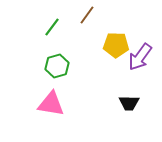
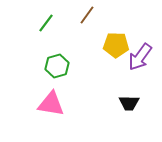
green line: moved 6 px left, 4 px up
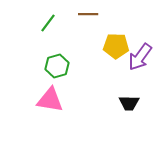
brown line: moved 1 px right, 1 px up; rotated 54 degrees clockwise
green line: moved 2 px right
yellow pentagon: moved 1 px down
pink triangle: moved 1 px left, 4 px up
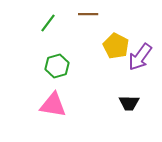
yellow pentagon: rotated 25 degrees clockwise
pink triangle: moved 3 px right, 5 px down
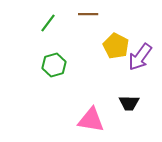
green hexagon: moved 3 px left, 1 px up
pink triangle: moved 38 px right, 15 px down
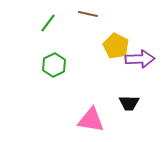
brown line: rotated 12 degrees clockwise
purple arrow: moved 2 px down; rotated 128 degrees counterclockwise
green hexagon: rotated 10 degrees counterclockwise
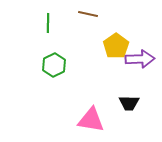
green line: rotated 36 degrees counterclockwise
yellow pentagon: rotated 10 degrees clockwise
